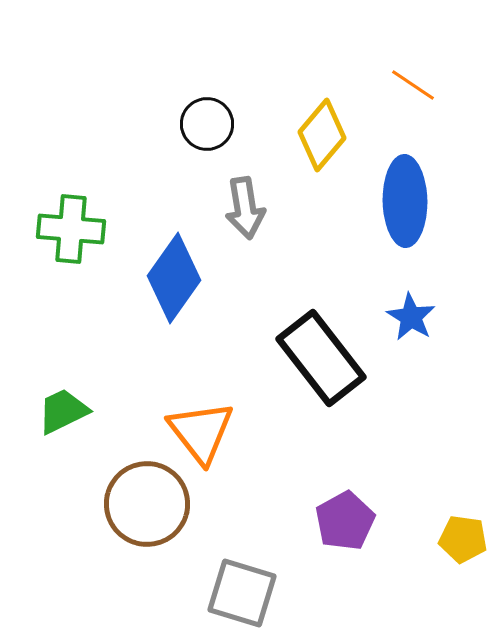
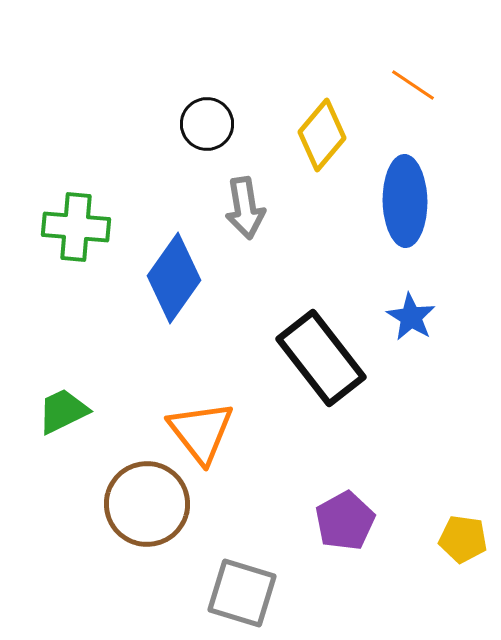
green cross: moved 5 px right, 2 px up
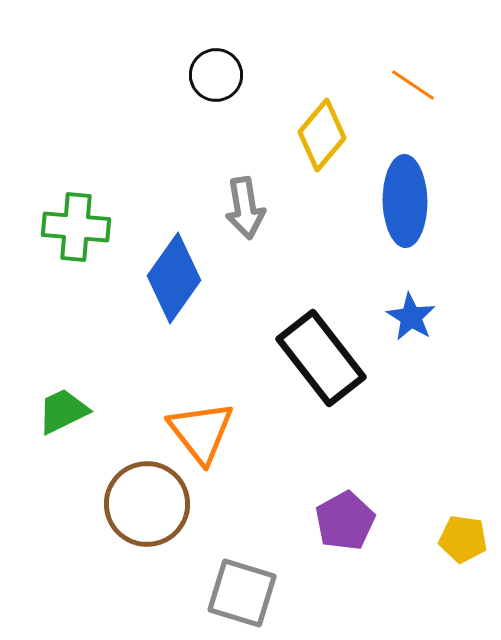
black circle: moved 9 px right, 49 px up
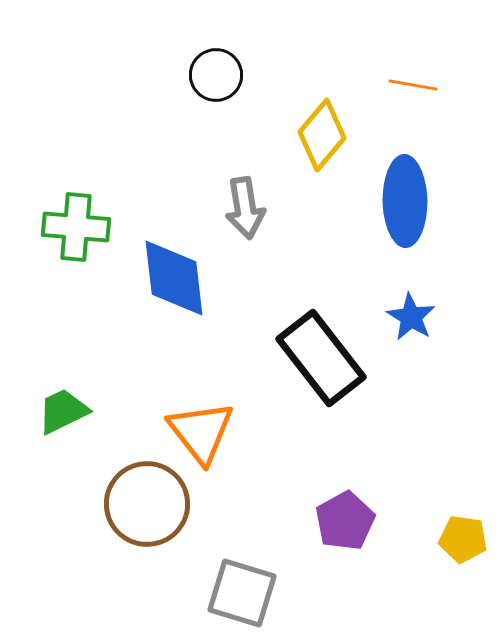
orange line: rotated 24 degrees counterclockwise
blue diamond: rotated 42 degrees counterclockwise
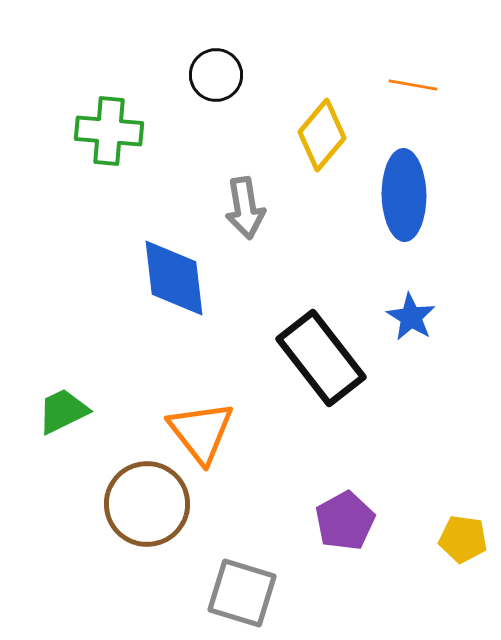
blue ellipse: moved 1 px left, 6 px up
green cross: moved 33 px right, 96 px up
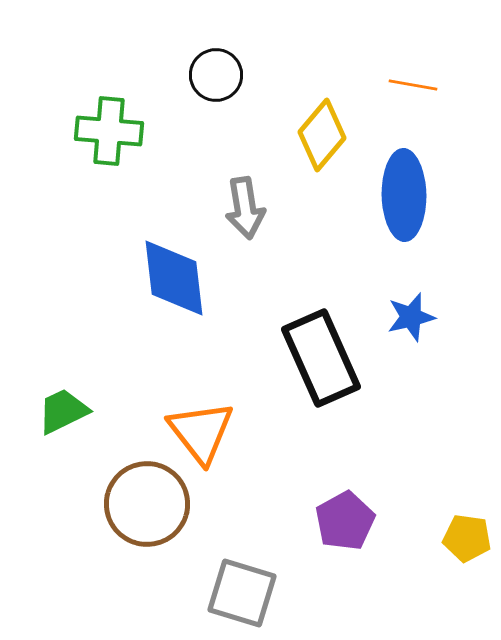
blue star: rotated 27 degrees clockwise
black rectangle: rotated 14 degrees clockwise
yellow pentagon: moved 4 px right, 1 px up
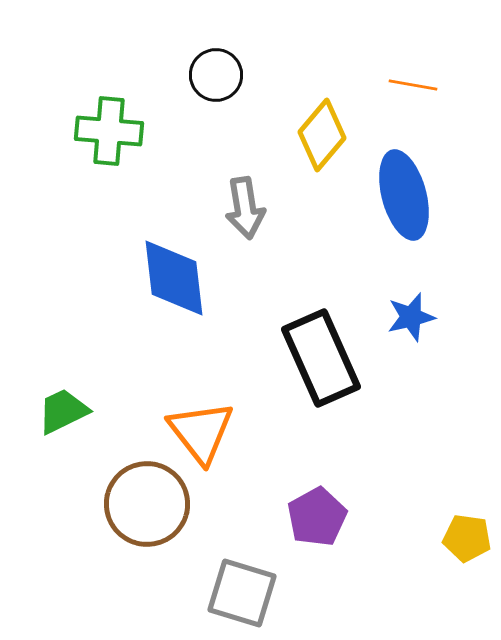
blue ellipse: rotated 14 degrees counterclockwise
purple pentagon: moved 28 px left, 4 px up
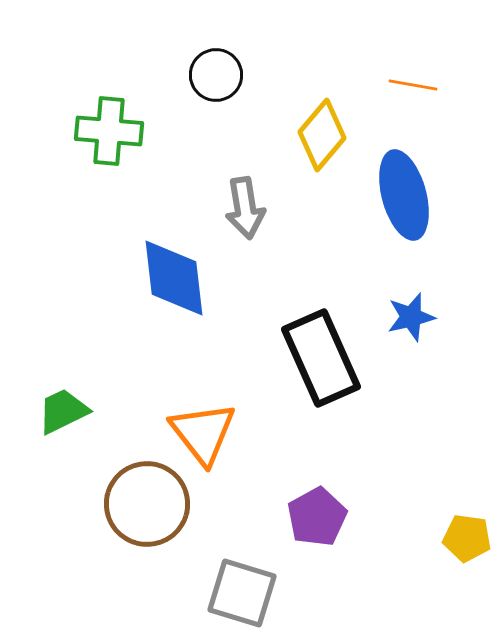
orange triangle: moved 2 px right, 1 px down
